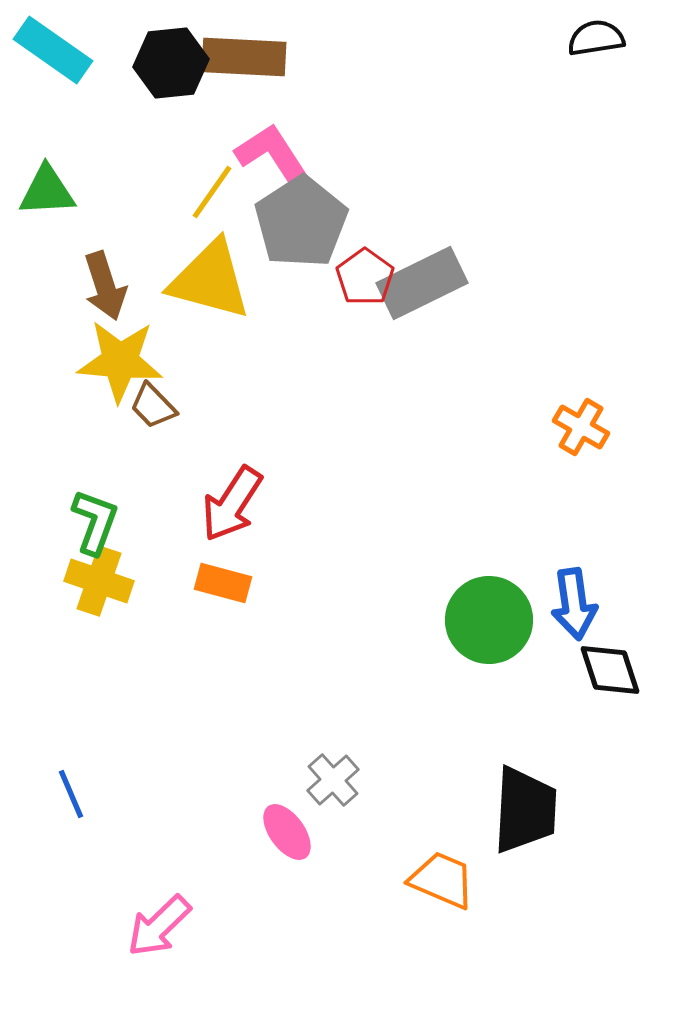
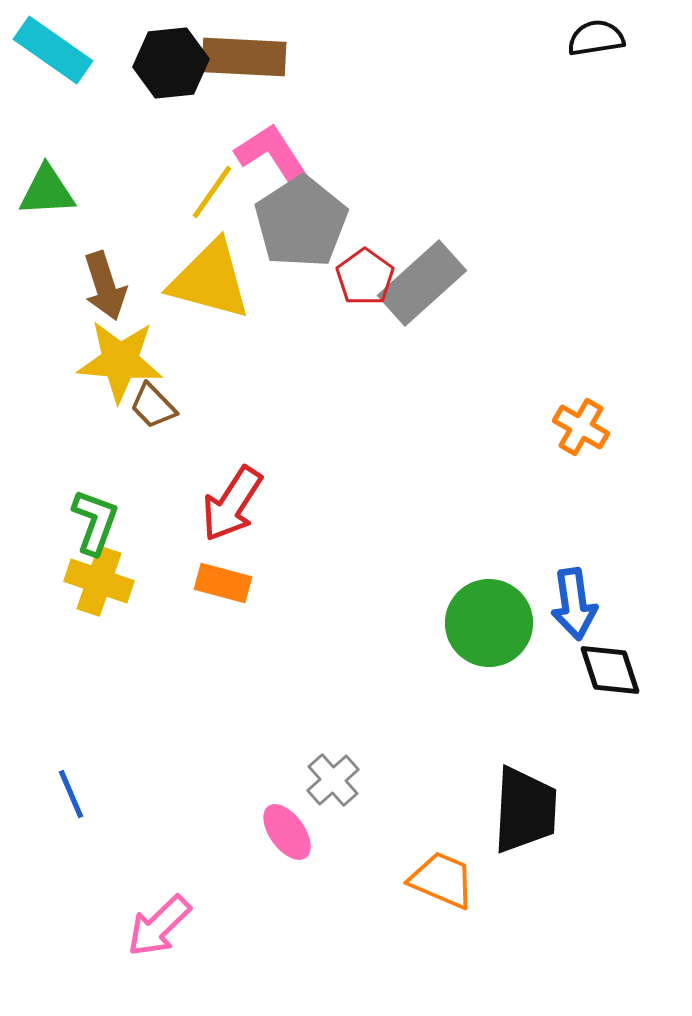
gray rectangle: rotated 16 degrees counterclockwise
green circle: moved 3 px down
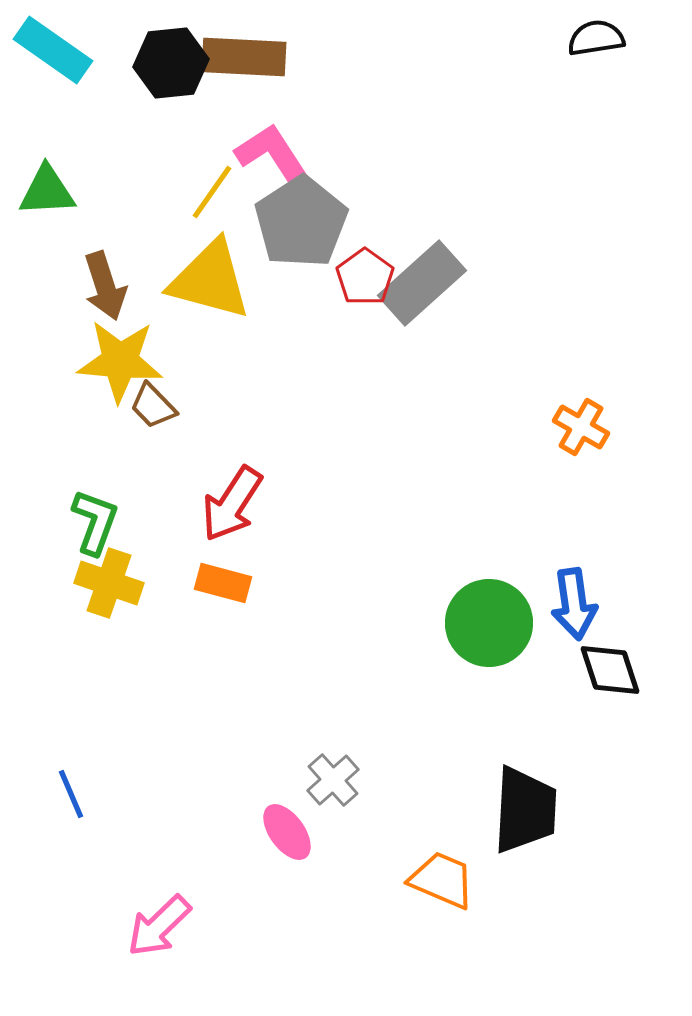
yellow cross: moved 10 px right, 2 px down
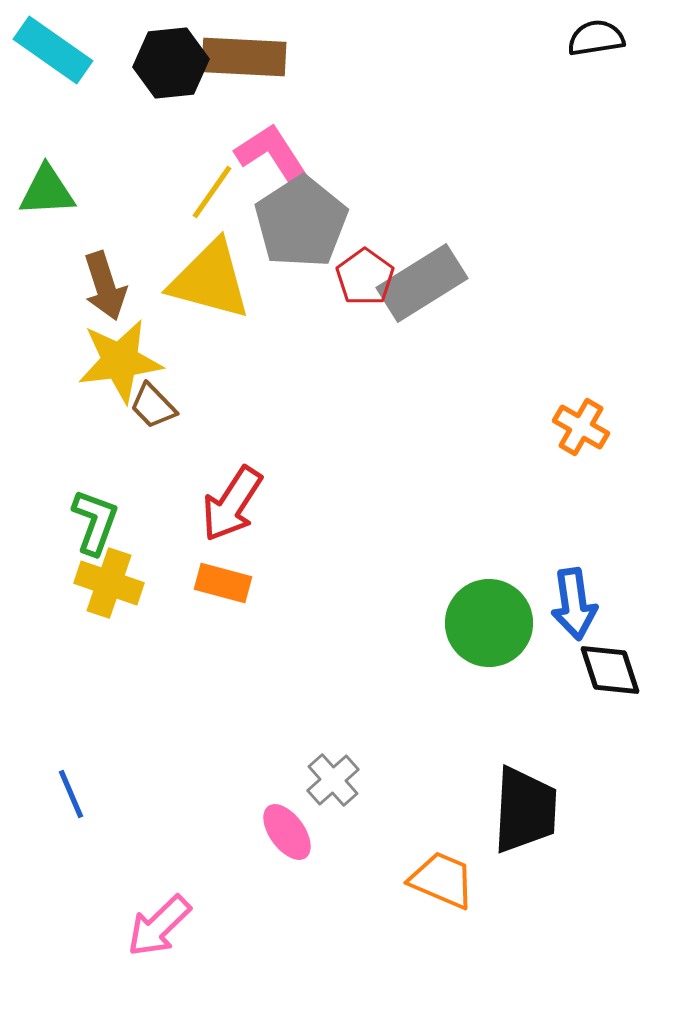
gray rectangle: rotated 10 degrees clockwise
yellow star: rotated 12 degrees counterclockwise
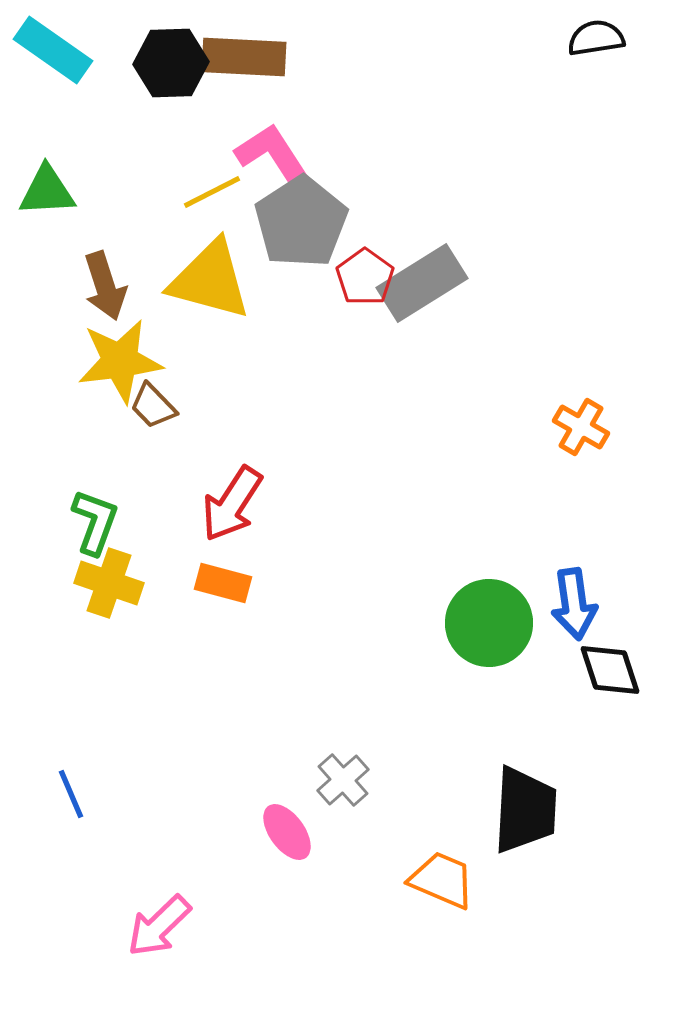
black hexagon: rotated 4 degrees clockwise
yellow line: rotated 28 degrees clockwise
gray cross: moved 10 px right
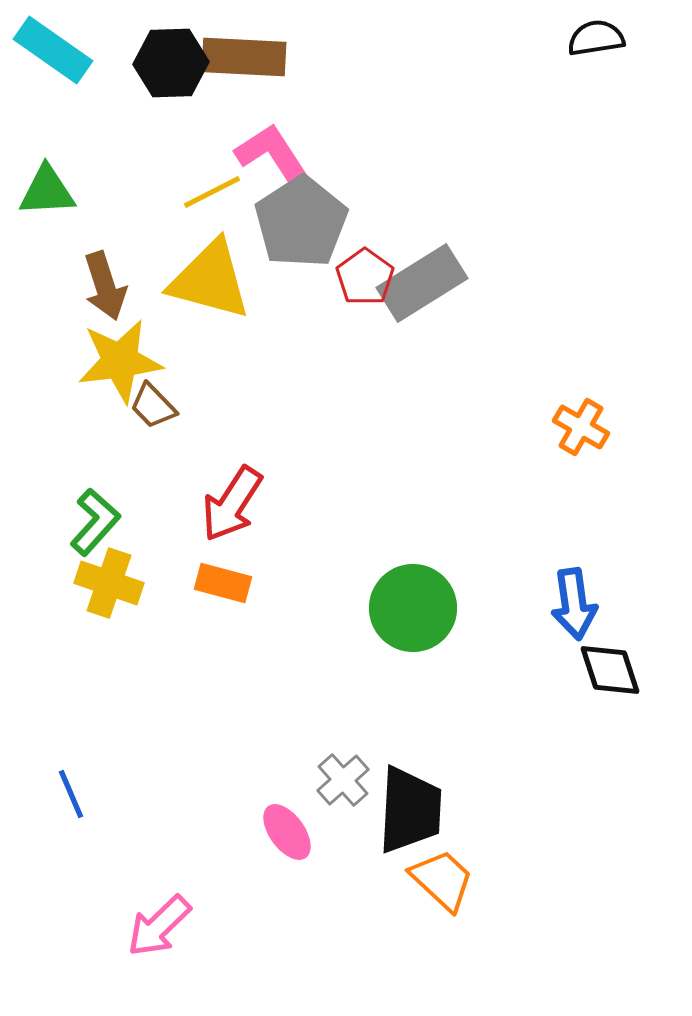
green L-shape: rotated 22 degrees clockwise
green circle: moved 76 px left, 15 px up
black trapezoid: moved 115 px left
orange trapezoid: rotated 20 degrees clockwise
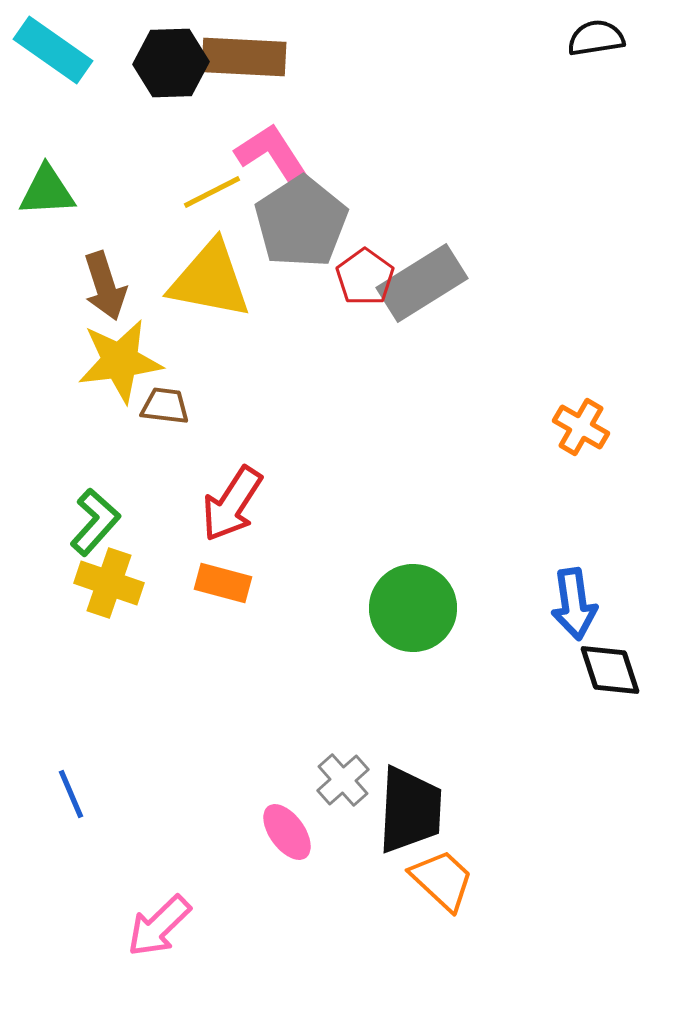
yellow triangle: rotated 4 degrees counterclockwise
brown trapezoid: moved 12 px right; rotated 141 degrees clockwise
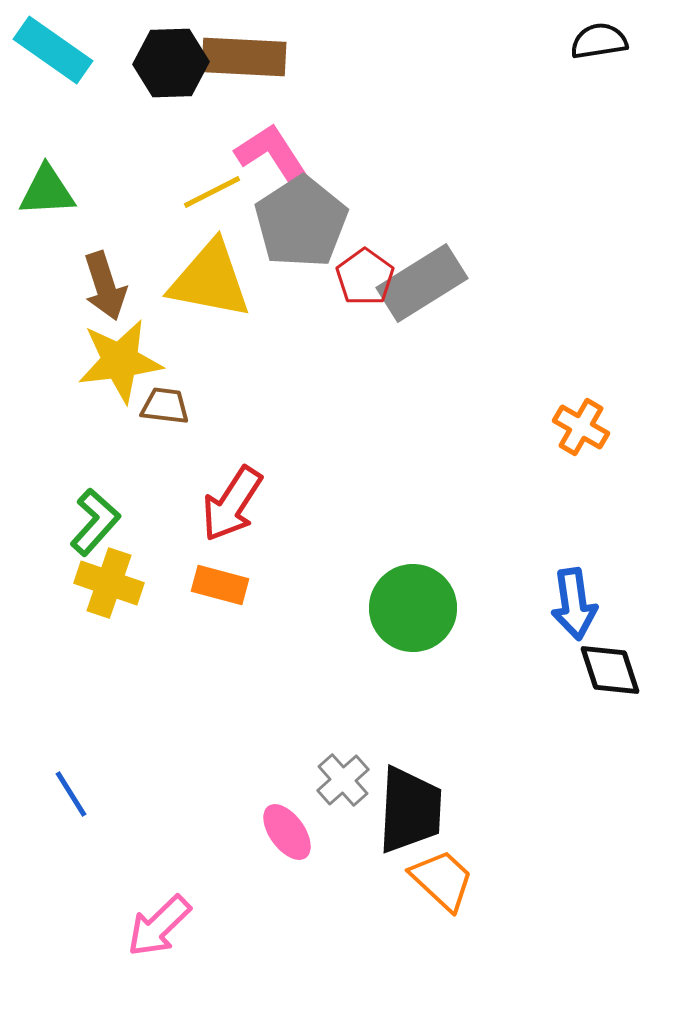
black semicircle: moved 3 px right, 3 px down
orange rectangle: moved 3 px left, 2 px down
blue line: rotated 9 degrees counterclockwise
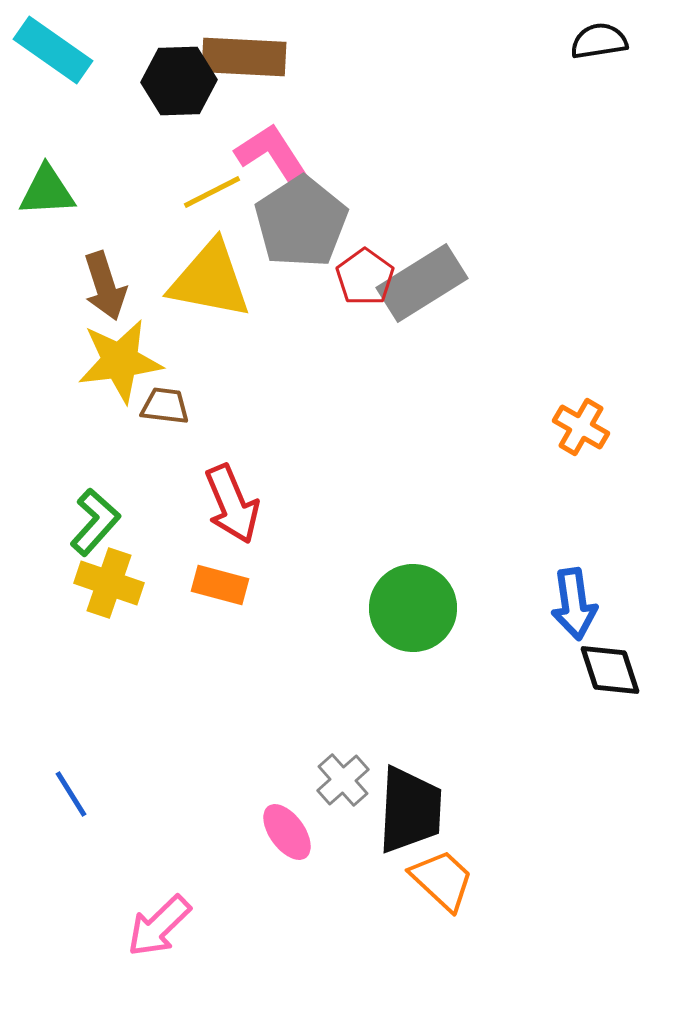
black hexagon: moved 8 px right, 18 px down
red arrow: rotated 56 degrees counterclockwise
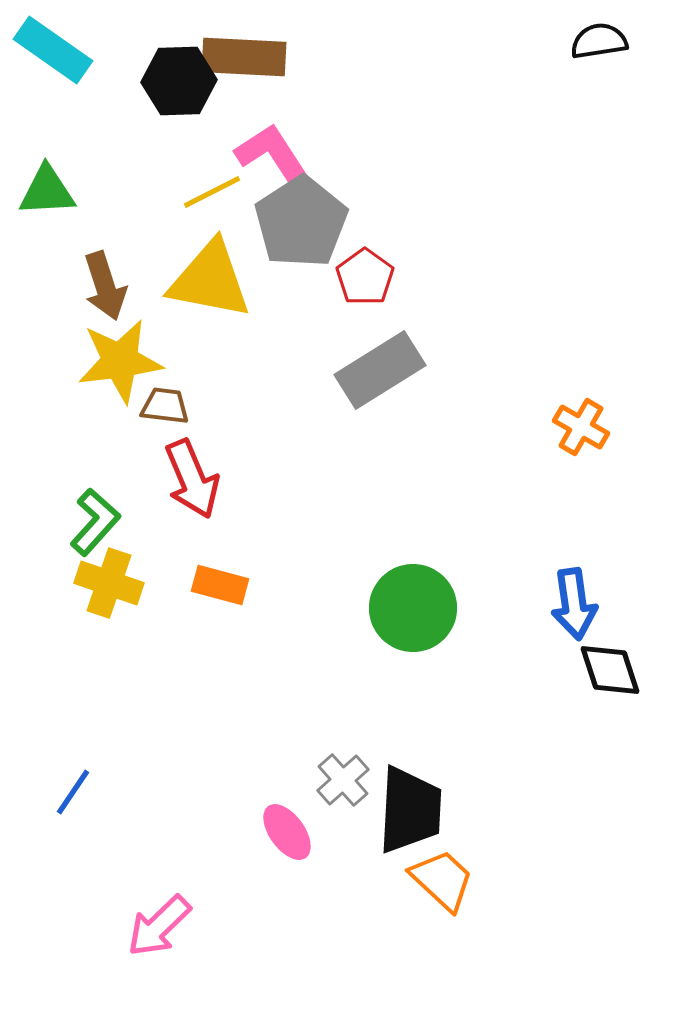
gray rectangle: moved 42 px left, 87 px down
red arrow: moved 40 px left, 25 px up
blue line: moved 2 px right, 2 px up; rotated 66 degrees clockwise
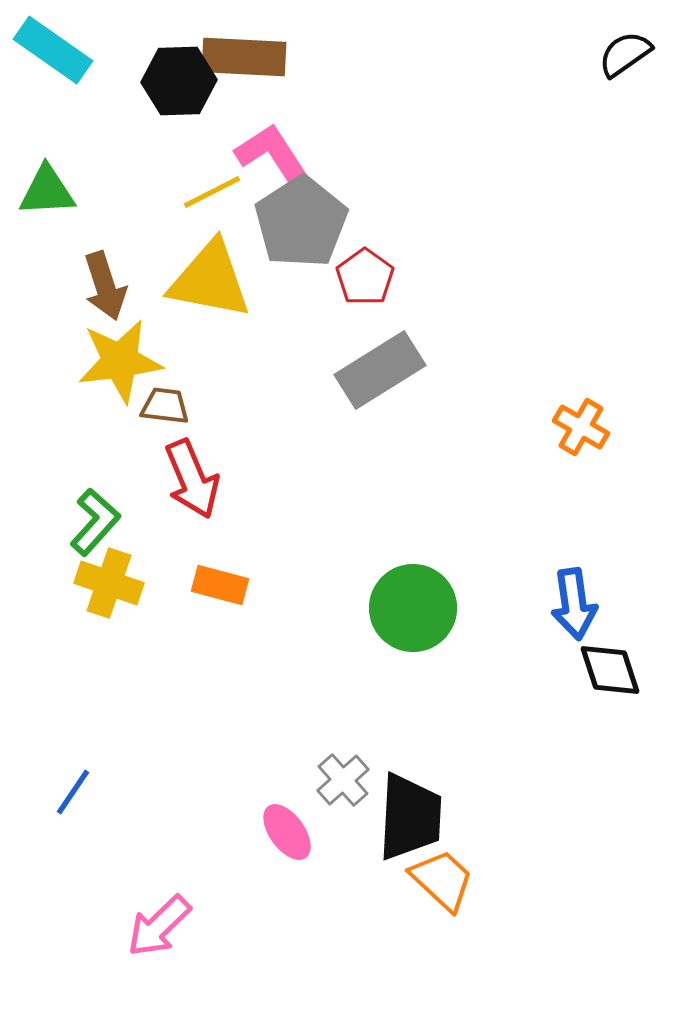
black semicircle: moved 26 px right, 13 px down; rotated 26 degrees counterclockwise
black trapezoid: moved 7 px down
